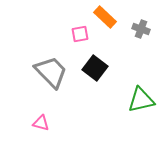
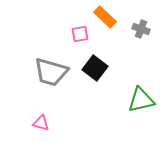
gray trapezoid: rotated 150 degrees clockwise
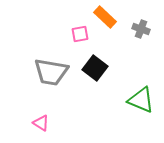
gray trapezoid: rotated 6 degrees counterclockwise
green triangle: rotated 36 degrees clockwise
pink triangle: rotated 18 degrees clockwise
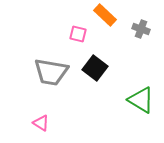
orange rectangle: moved 2 px up
pink square: moved 2 px left; rotated 24 degrees clockwise
green triangle: rotated 8 degrees clockwise
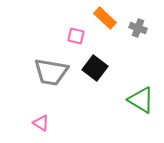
orange rectangle: moved 3 px down
gray cross: moved 3 px left, 1 px up
pink square: moved 2 px left, 2 px down
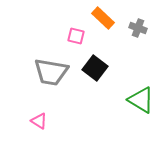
orange rectangle: moved 2 px left
pink triangle: moved 2 px left, 2 px up
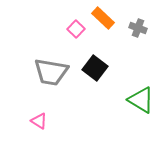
pink square: moved 7 px up; rotated 30 degrees clockwise
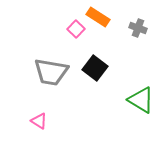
orange rectangle: moved 5 px left, 1 px up; rotated 10 degrees counterclockwise
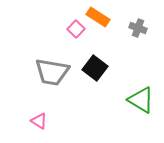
gray trapezoid: moved 1 px right
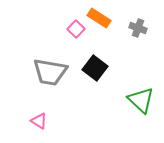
orange rectangle: moved 1 px right, 1 px down
gray trapezoid: moved 2 px left
green triangle: rotated 12 degrees clockwise
